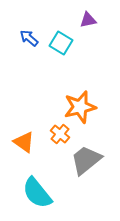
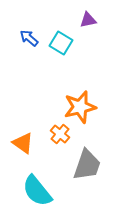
orange triangle: moved 1 px left, 1 px down
gray trapezoid: moved 1 px right, 5 px down; rotated 148 degrees clockwise
cyan semicircle: moved 2 px up
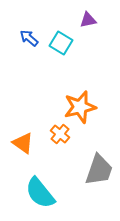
gray trapezoid: moved 12 px right, 5 px down
cyan semicircle: moved 3 px right, 2 px down
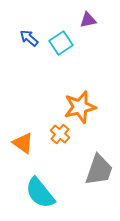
cyan square: rotated 25 degrees clockwise
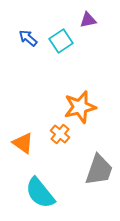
blue arrow: moved 1 px left
cyan square: moved 2 px up
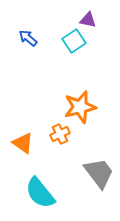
purple triangle: rotated 24 degrees clockwise
cyan square: moved 13 px right
orange cross: rotated 24 degrees clockwise
gray trapezoid: moved 3 px down; rotated 56 degrees counterclockwise
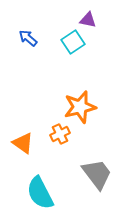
cyan square: moved 1 px left, 1 px down
gray trapezoid: moved 2 px left, 1 px down
cyan semicircle: rotated 12 degrees clockwise
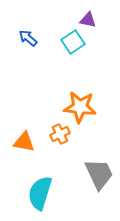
orange star: rotated 20 degrees clockwise
orange triangle: moved 1 px right, 1 px up; rotated 25 degrees counterclockwise
gray trapezoid: moved 2 px right; rotated 12 degrees clockwise
cyan semicircle: rotated 44 degrees clockwise
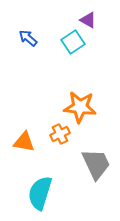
purple triangle: rotated 18 degrees clockwise
gray trapezoid: moved 3 px left, 10 px up
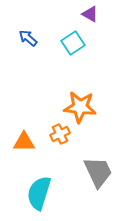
purple triangle: moved 2 px right, 6 px up
cyan square: moved 1 px down
orange triangle: rotated 10 degrees counterclockwise
gray trapezoid: moved 2 px right, 8 px down
cyan semicircle: moved 1 px left
